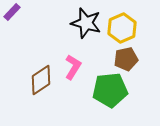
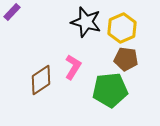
black star: moved 1 px up
brown pentagon: rotated 20 degrees clockwise
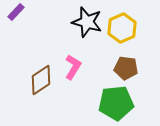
purple rectangle: moved 4 px right
black star: moved 1 px right
brown pentagon: moved 9 px down
green pentagon: moved 6 px right, 13 px down
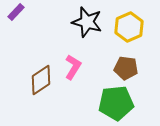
yellow hexagon: moved 7 px right, 1 px up
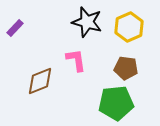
purple rectangle: moved 1 px left, 16 px down
pink L-shape: moved 3 px right, 7 px up; rotated 40 degrees counterclockwise
brown diamond: moved 1 px left, 1 px down; rotated 12 degrees clockwise
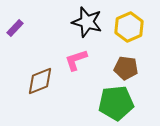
pink L-shape: rotated 100 degrees counterclockwise
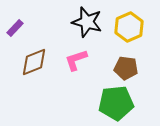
brown diamond: moved 6 px left, 19 px up
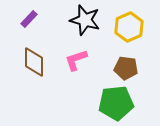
black star: moved 2 px left, 2 px up
purple rectangle: moved 14 px right, 9 px up
brown diamond: rotated 68 degrees counterclockwise
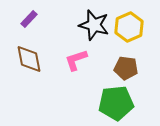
black star: moved 9 px right, 5 px down
brown diamond: moved 5 px left, 3 px up; rotated 12 degrees counterclockwise
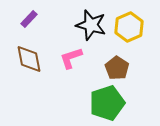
black star: moved 3 px left
pink L-shape: moved 5 px left, 2 px up
brown pentagon: moved 9 px left; rotated 25 degrees clockwise
green pentagon: moved 9 px left; rotated 12 degrees counterclockwise
